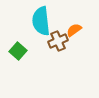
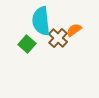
brown cross: moved 3 px up; rotated 24 degrees counterclockwise
green square: moved 9 px right, 7 px up
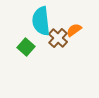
green square: moved 1 px left, 3 px down
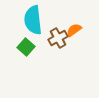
cyan semicircle: moved 8 px left, 1 px up
brown cross: rotated 18 degrees clockwise
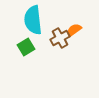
brown cross: moved 2 px right
green square: rotated 18 degrees clockwise
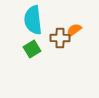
brown cross: rotated 30 degrees clockwise
green square: moved 6 px right, 2 px down
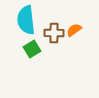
cyan semicircle: moved 7 px left
brown cross: moved 6 px left, 5 px up
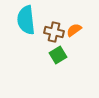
brown cross: moved 1 px up; rotated 12 degrees clockwise
green square: moved 26 px right, 6 px down
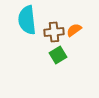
cyan semicircle: moved 1 px right
brown cross: rotated 18 degrees counterclockwise
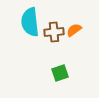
cyan semicircle: moved 3 px right, 2 px down
green square: moved 2 px right, 18 px down; rotated 12 degrees clockwise
